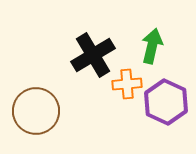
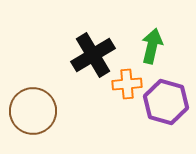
purple hexagon: rotated 9 degrees counterclockwise
brown circle: moved 3 px left
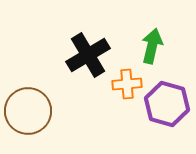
black cross: moved 5 px left
purple hexagon: moved 1 px right, 2 px down
brown circle: moved 5 px left
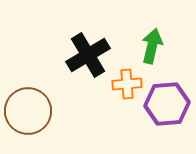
purple hexagon: rotated 21 degrees counterclockwise
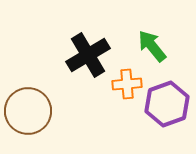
green arrow: rotated 52 degrees counterclockwise
purple hexagon: rotated 15 degrees counterclockwise
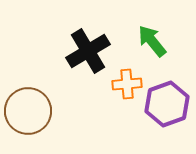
green arrow: moved 5 px up
black cross: moved 4 px up
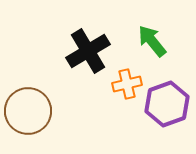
orange cross: rotated 8 degrees counterclockwise
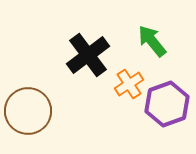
black cross: moved 4 px down; rotated 6 degrees counterclockwise
orange cross: moved 2 px right; rotated 20 degrees counterclockwise
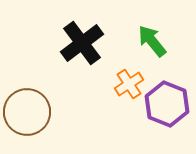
black cross: moved 6 px left, 12 px up
purple hexagon: rotated 18 degrees counterclockwise
brown circle: moved 1 px left, 1 px down
